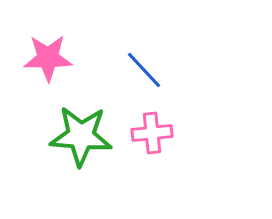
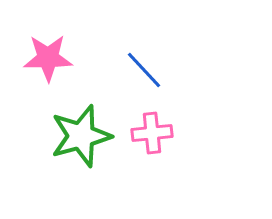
green star: rotated 20 degrees counterclockwise
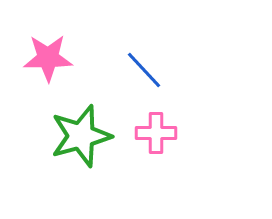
pink cross: moved 4 px right; rotated 6 degrees clockwise
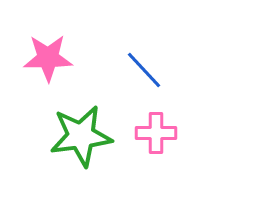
green star: rotated 8 degrees clockwise
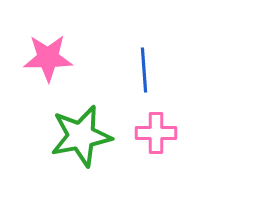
blue line: rotated 39 degrees clockwise
green star: rotated 4 degrees counterclockwise
